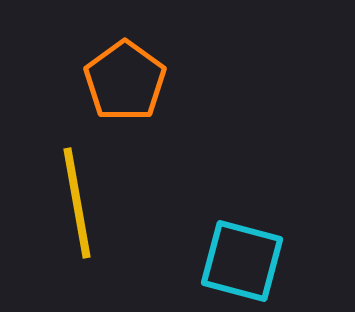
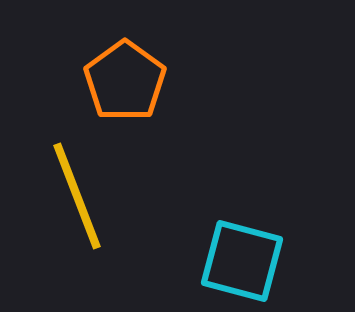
yellow line: moved 7 px up; rotated 11 degrees counterclockwise
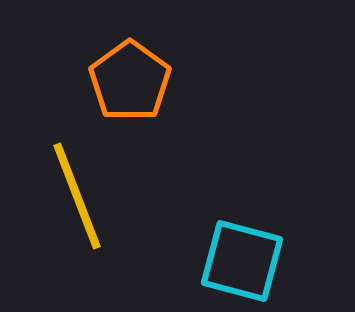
orange pentagon: moved 5 px right
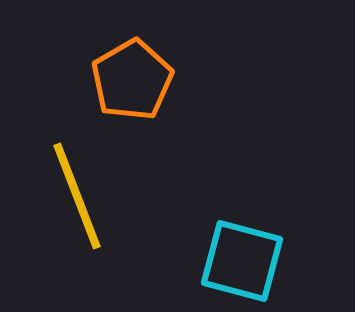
orange pentagon: moved 2 px right, 1 px up; rotated 6 degrees clockwise
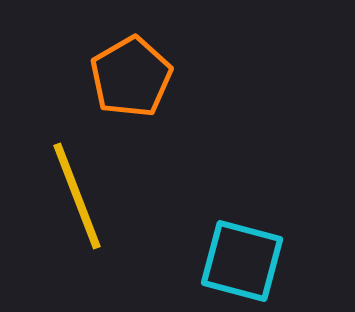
orange pentagon: moved 1 px left, 3 px up
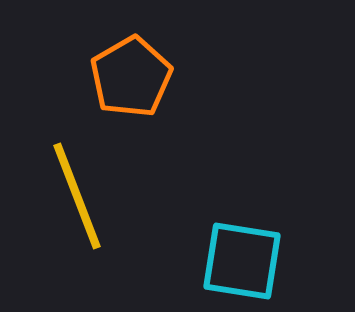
cyan square: rotated 6 degrees counterclockwise
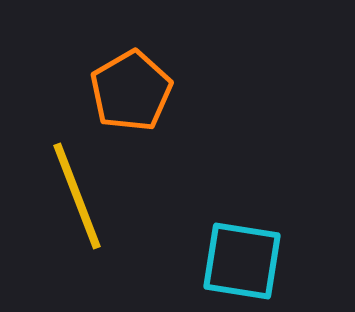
orange pentagon: moved 14 px down
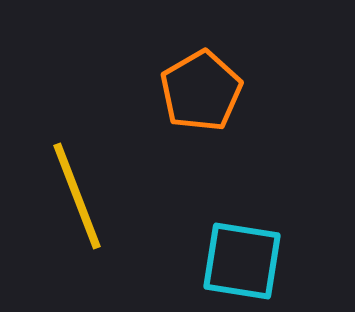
orange pentagon: moved 70 px right
